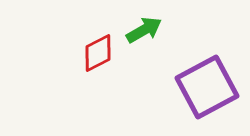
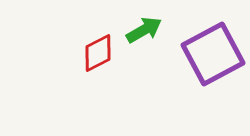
purple square: moved 6 px right, 33 px up
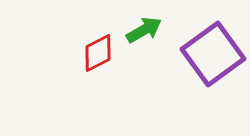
purple square: rotated 8 degrees counterclockwise
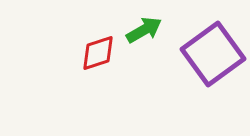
red diamond: rotated 9 degrees clockwise
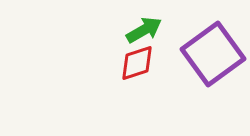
red diamond: moved 39 px right, 10 px down
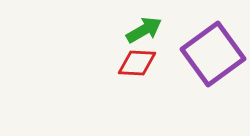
red diamond: rotated 21 degrees clockwise
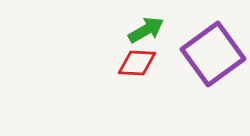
green arrow: moved 2 px right
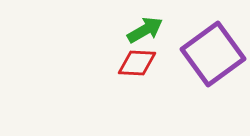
green arrow: moved 1 px left
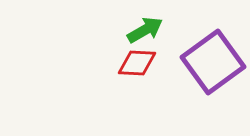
purple square: moved 8 px down
